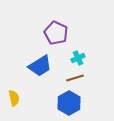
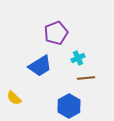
purple pentagon: rotated 25 degrees clockwise
brown line: moved 11 px right; rotated 12 degrees clockwise
yellow semicircle: rotated 147 degrees clockwise
blue hexagon: moved 3 px down
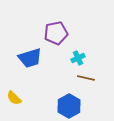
purple pentagon: rotated 10 degrees clockwise
blue trapezoid: moved 10 px left, 8 px up; rotated 15 degrees clockwise
brown line: rotated 18 degrees clockwise
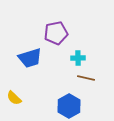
cyan cross: rotated 24 degrees clockwise
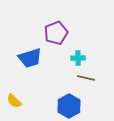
purple pentagon: rotated 10 degrees counterclockwise
yellow semicircle: moved 3 px down
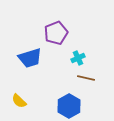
cyan cross: rotated 24 degrees counterclockwise
yellow semicircle: moved 5 px right
